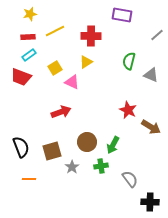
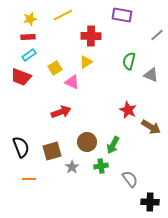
yellow star: moved 5 px down
yellow line: moved 8 px right, 16 px up
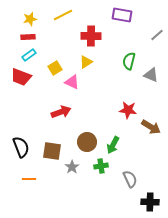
red star: rotated 18 degrees counterclockwise
brown square: rotated 24 degrees clockwise
gray semicircle: rotated 12 degrees clockwise
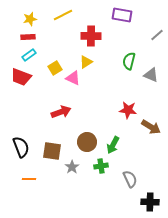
pink triangle: moved 1 px right, 4 px up
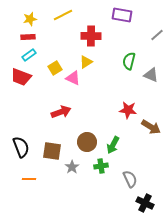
black cross: moved 5 px left, 1 px down; rotated 24 degrees clockwise
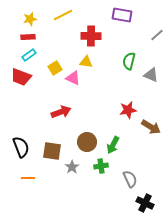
yellow triangle: rotated 40 degrees clockwise
red star: rotated 18 degrees counterclockwise
orange line: moved 1 px left, 1 px up
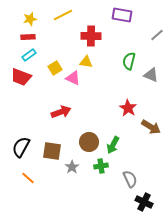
red star: moved 2 px up; rotated 30 degrees counterclockwise
brown circle: moved 2 px right
black semicircle: rotated 130 degrees counterclockwise
orange line: rotated 40 degrees clockwise
black cross: moved 1 px left, 1 px up
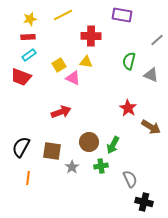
gray line: moved 5 px down
yellow square: moved 4 px right, 3 px up
orange line: rotated 56 degrees clockwise
black cross: rotated 12 degrees counterclockwise
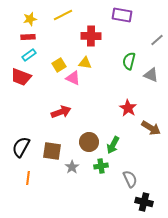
yellow triangle: moved 1 px left, 1 px down
brown arrow: moved 1 px down
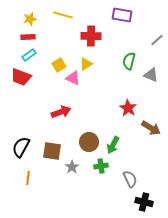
yellow line: rotated 42 degrees clockwise
yellow triangle: moved 1 px right, 1 px down; rotated 40 degrees counterclockwise
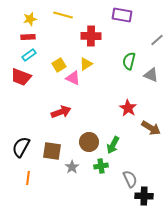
black cross: moved 6 px up; rotated 12 degrees counterclockwise
